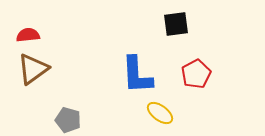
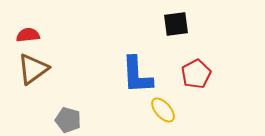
yellow ellipse: moved 3 px right, 3 px up; rotated 12 degrees clockwise
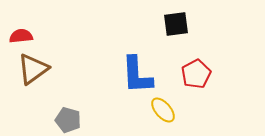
red semicircle: moved 7 px left, 1 px down
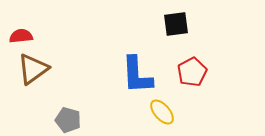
red pentagon: moved 4 px left, 2 px up
yellow ellipse: moved 1 px left, 2 px down
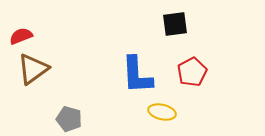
black square: moved 1 px left
red semicircle: rotated 15 degrees counterclockwise
yellow ellipse: rotated 36 degrees counterclockwise
gray pentagon: moved 1 px right, 1 px up
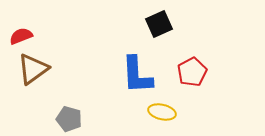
black square: moved 16 px left; rotated 16 degrees counterclockwise
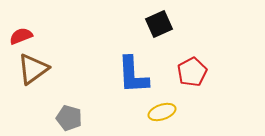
blue L-shape: moved 4 px left
yellow ellipse: rotated 32 degrees counterclockwise
gray pentagon: moved 1 px up
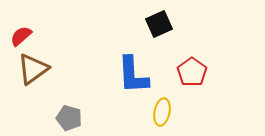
red semicircle: rotated 20 degrees counterclockwise
red pentagon: rotated 8 degrees counterclockwise
yellow ellipse: rotated 60 degrees counterclockwise
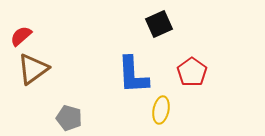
yellow ellipse: moved 1 px left, 2 px up
